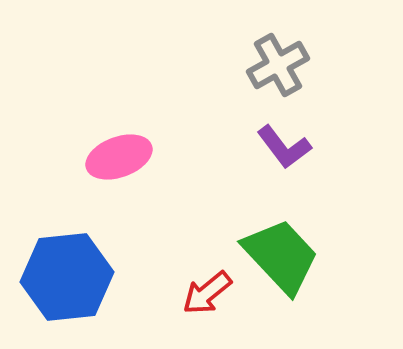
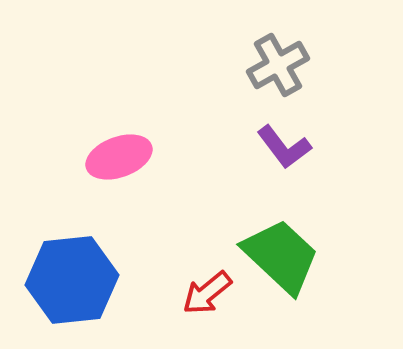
green trapezoid: rotated 4 degrees counterclockwise
blue hexagon: moved 5 px right, 3 px down
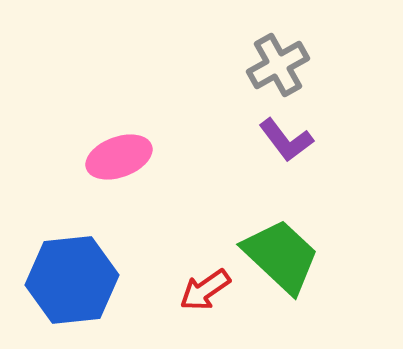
purple L-shape: moved 2 px right, 7 px up
red arrow: moved 2 px left, 3 px up; rotated 4 degrees clockwise
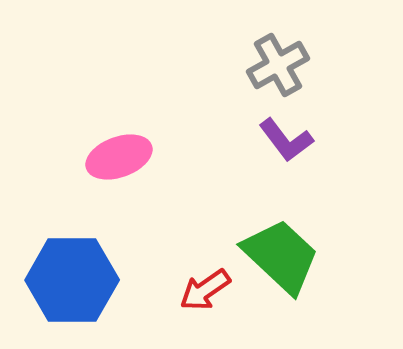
blue hexagon: rotated 6 degrees clockwise
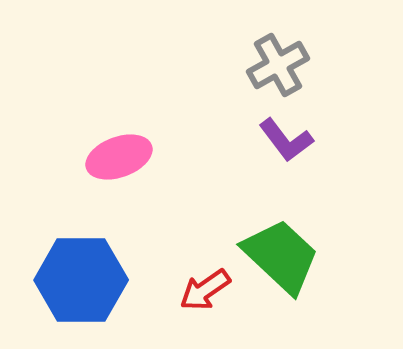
blue hexagon: moved 9 px right
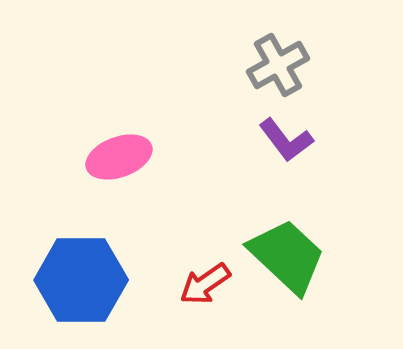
green trapezoid: moved 6 px right
red arrow: moved 6 px up
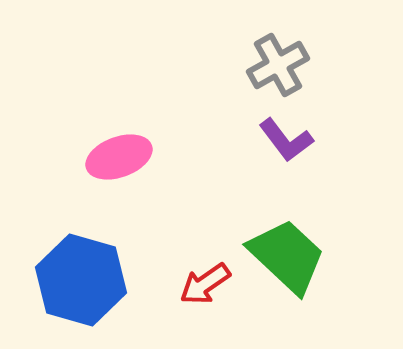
blue hexagon: rotated 16 degrees clockwise
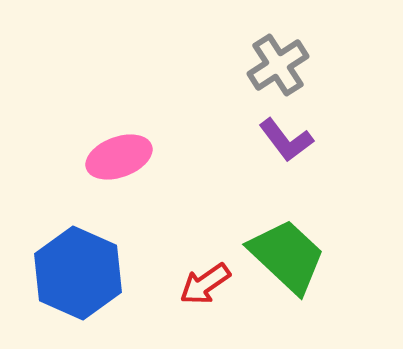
gray cross: rotated 4 degrees counterclockwise
blue hexagon: moved 3 px left, 7 px up; rotated 8 degrees clockwise
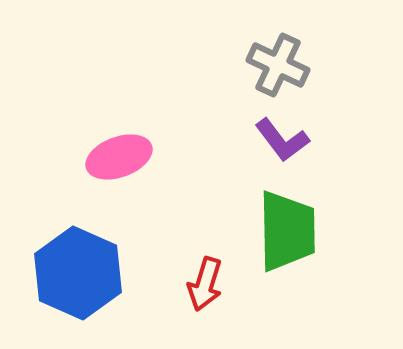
gray cross: rotated 32 degrees counterclockwise
purple L-shape: moved 4 px left
green trapezoid: moved 25 px up; rotated 46 degrees clockwise
red arrow: rotated 38 degrees counterclockwise
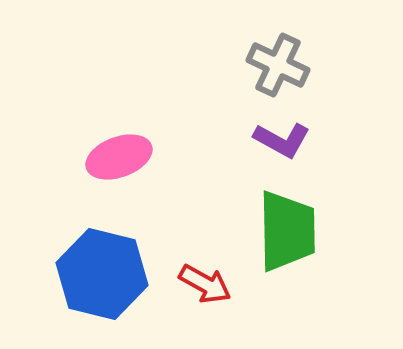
purple L-shape: rotated 24 degrees counterclockwise
blue hexagon: moved 24 px right, 1 px down; rotated 10 degrees counterclockwise
red arrow: rotated 78 degrees counterclockwise
